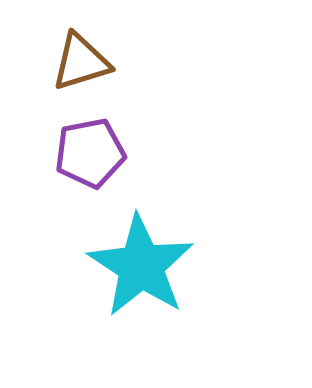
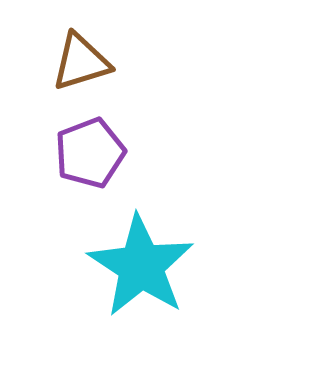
purple pentagon: rotated 10 degrees counterclockwise
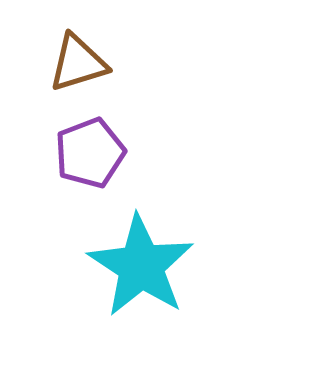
brown triangle: moved 3 px left, 1 px down
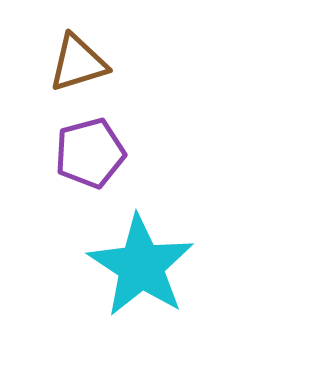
purple pentagon: rotated 6 degrees clockwise
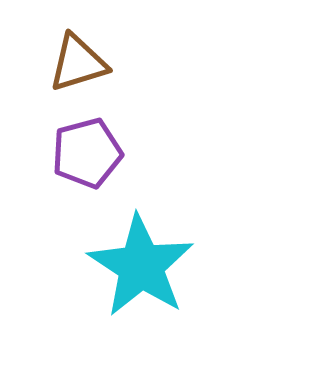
purple pentagon: moved 3 px left
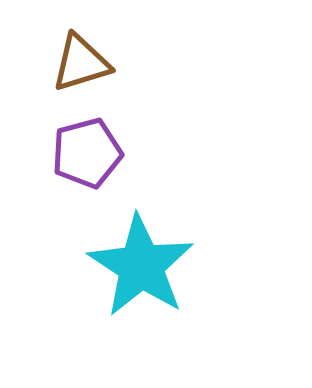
brown triangle: moved 3 px right
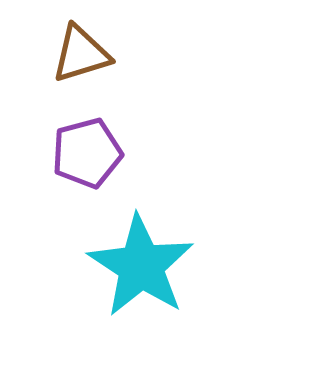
brown triangle: moved 9 px up
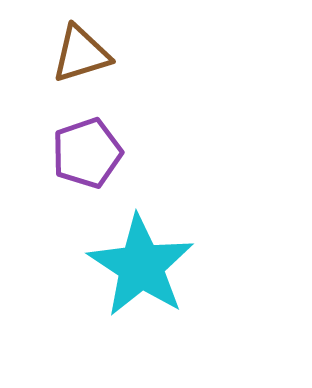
purple pentagon: rotated 4 degrees counterclockwise
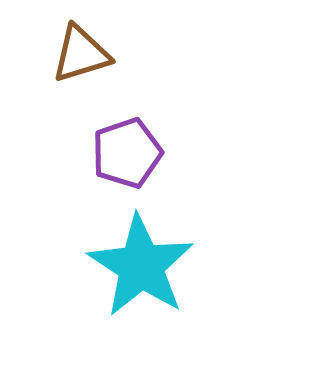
purple pentagon: moved 40 px right
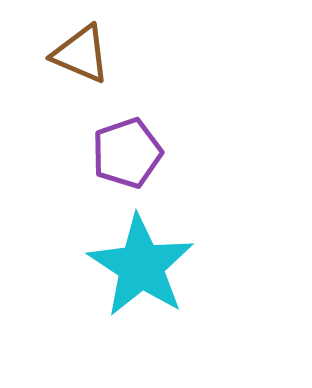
brown triangle: rotated 40 degrees clockwise
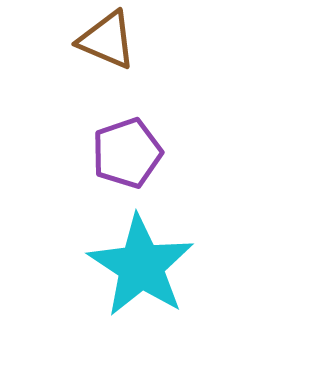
brown triangle: moved 26 px right, 14 px up
